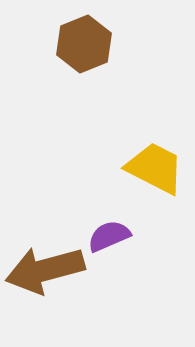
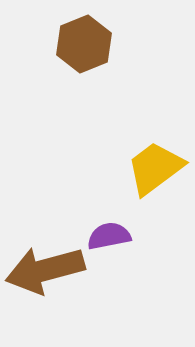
yellow trapezoid: rotated 64 degrees counterclockwise
purple semicircle: rotated 12 degrees clockwise
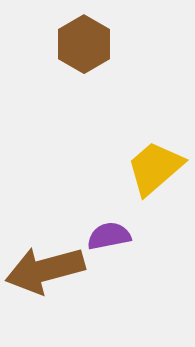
brown hexagon: rotated 8 degrees counterclockwise
yellow trapezoid: rotated 4 degrees counterclockwise
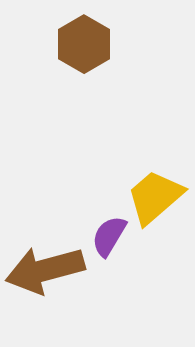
yellow trapezoid: moved 29 px down
purple semicircle: rotated 48 degrees counterclockwise
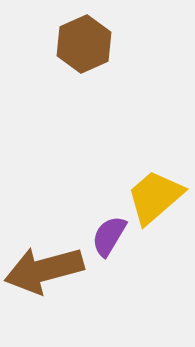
brown hexagon: rotated 6 degrees clockwise
brown arrow: moved 1 px left
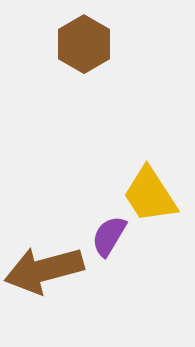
brown hexagon: rotated 6 degrees counterclockwise
yellow trapezoid: moved 5 px left, 2 px up; rotated 82 degrees counterclockwise
